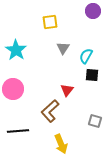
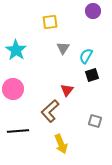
black square: rotated 24 degrees counterclockwise
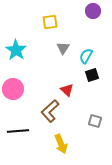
red triangle: rotated 24 degrees counterclockwise
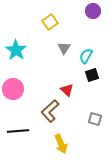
yellow square: rotated 28 degrees counterclockwise
gray triangle: moved 1 px right
gray square: moved 2 px up
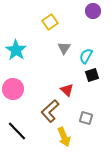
gray square: moved 9 px left, 1 px up
black line: moved 1 px left; rotated 50 degrees clockwise
yellow arrow: moved 3 px right, 7 px up
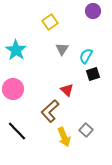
gray triangle: moved 2 px left, 1 px down
black square: moved 1 px right, 1 px up
gray square: moved 12 px down; rotated 24 degrees clockwise
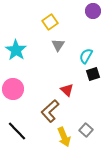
gray triangle: moved 4 px left, 4 px up
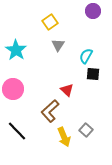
black square: rotated 24 degrees clockwise
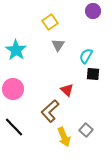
black line: moved 3 px left, 4 px up
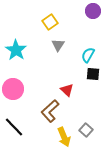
cyan semicircle: moved 2 px right, 1 px up
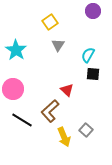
black line: moved 8 px right, 7 px up; rotated 15 degrees counterclockwise
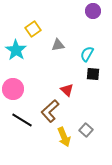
yellow square: moved 17 px left, 7 px down
gray triangle: rotated 48 degrees clockwise
cyan semicircle: moved 1 px left, 1 px up
